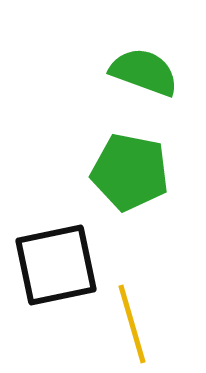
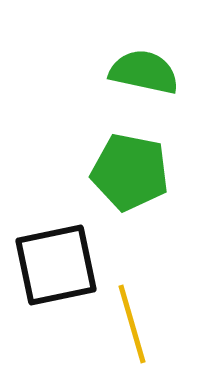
green semicircle: rotated 8 degrees counterclockwise
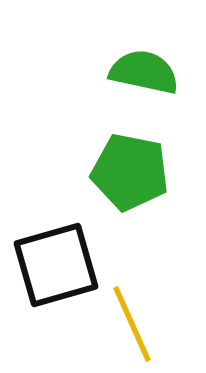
black square: rotated 4 degrees counterclockwise
yellow line: rotated 8 degrees counterclockwise
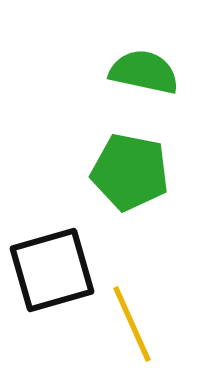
black square: moved 4 px left, 5 px down
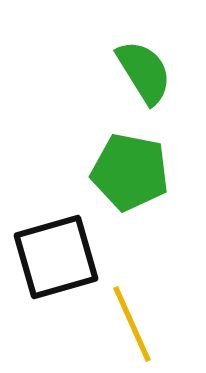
green semicircle: rotated 46 degrees clockwise
black square: moved 4 px right, 13 px up
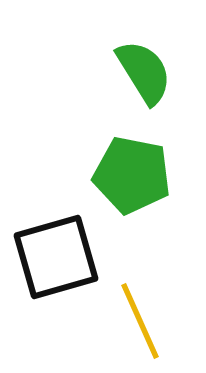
green pentagon: moved 2 px right, 3 px down
yellow line: moved 8 px right, 3 px up
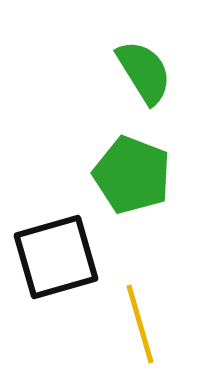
green pentagon: rotated 10 degrees clockwise
yellow line: moved 3 px down; rotated 8 degrees clockwise
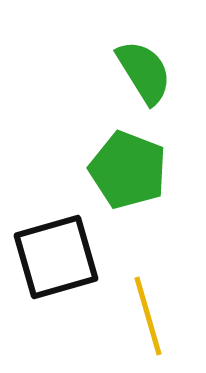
green pentagon: moved 4 px left, 5 px up
yellow line: moved 8 px right, 8 px up
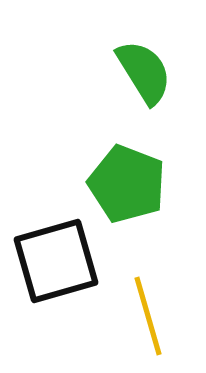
green pentagon: moved 1 px left, 14 px down
black square: moved 4 px down
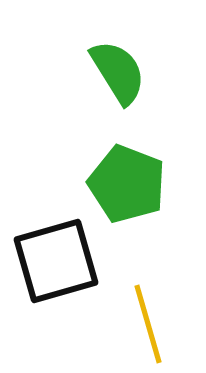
green semicircle: moved 26 px left
yellow line: moved 8 px down
